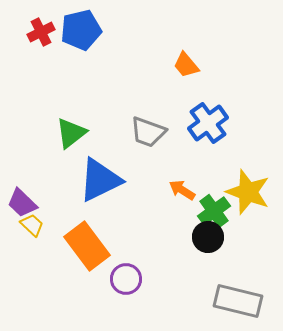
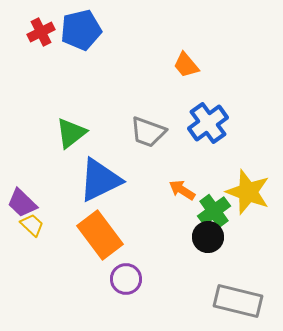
orange rectangle: moved 13 px right, 11 px up
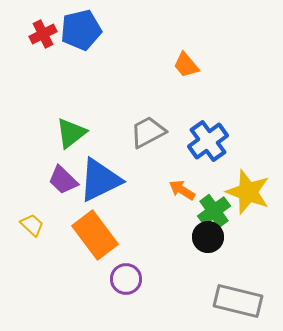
red cross: moved 2 px right, 2 px down
blue cross: moved 18 px down
gray trapezoid: rotated 132 degrees clockwise
purple trapezoid: moved 41 px right, 23 px up
orange rectangle: moved 5 px left
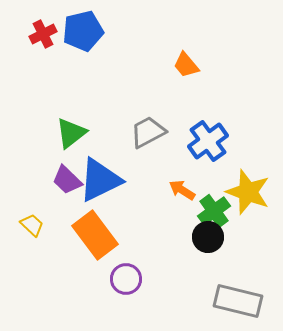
blue pentagon: moved 2 px right, 1 px down
purple trapezoid: moved 4 px right
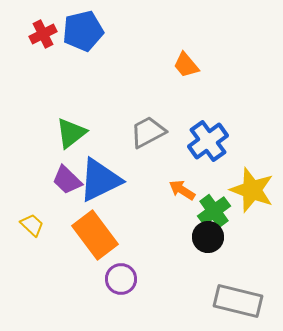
yellow star: moved 4 px right, 2 px up
purple circle: moved 5 px left
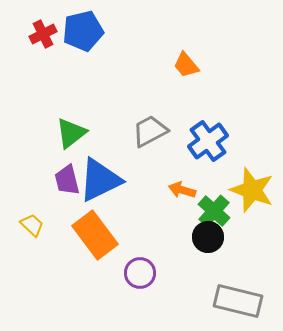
gray trapezoid: moved 2 px right, 1 px up
purple trapezoid: rotated 32 degrees clockwise
orange arrow: rotated 16 degrees counterclockwise
green cross: rotated 12 degrees counterclockwise
purple circle: moved 19 px right, 6 px up
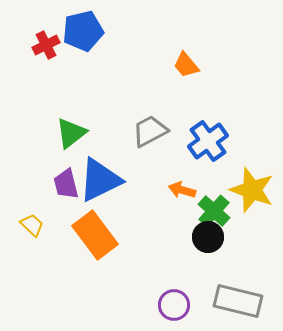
red cross: moved 3 px right, 11 px down
purple trapezoid: moved 1 px left, 4 px down
purple circle: moved 34 px right, 32 px down
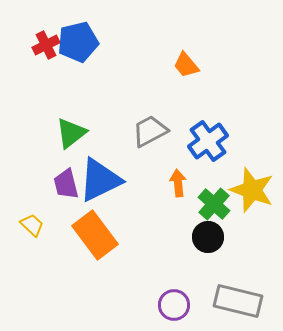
blue pentagon: moved 5 px left, 11 px down
orange arrow: moved 4 px left, 7 px up; rotated 68 degrees clockwise
green cross: moved 7 px up
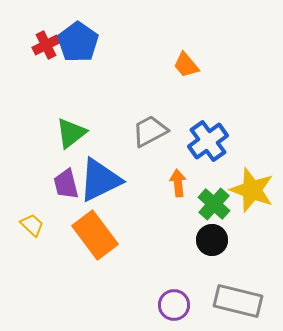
blue pentagon: rotated 24 degrees counterclockwise
black circle: moved 4 px right, 3 px down
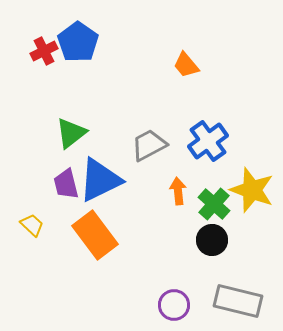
red cross: moved 2 px left, 6 px down
gray trapezoid: moved 1 px left, 14 px down
orange arrow: moved 8 px down
